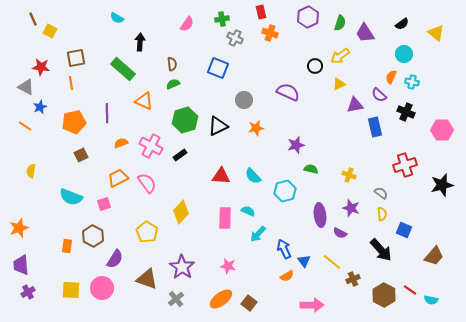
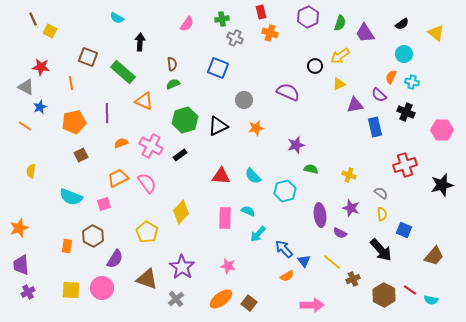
brown square at (76, 58): moved 12 px right, 1 px up; rotated 30 degrees clockwise
green rectangle at (123, 69): moved 3 px down
blue arrow at (284, 249): rotated 18 degrees counterclockwise
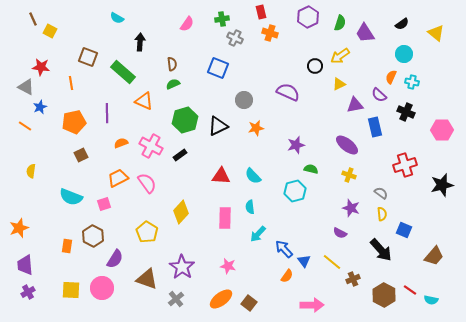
cyan hexagon at (285, 191): moved 10 px right
cyan semicircle at (248, 211): moved 2 px right, 4 px up; rotated 120 degrees counterclockwise
purple ellipse at (320, 215): moved 27 px right, 70 px up; rotated 45 degrees counterclockwise
purple trapezoid at (21, 265): moved 4 px right
orange semicircle at (287, 276): rotated 24 degrees counterclockwise
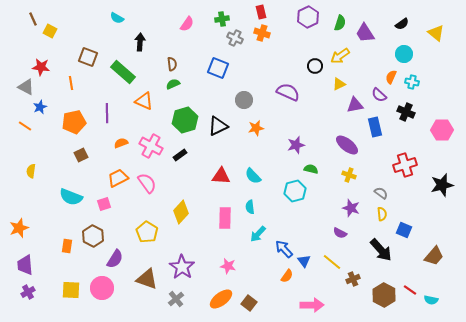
orange cross at (270, 33): moved 8 px left
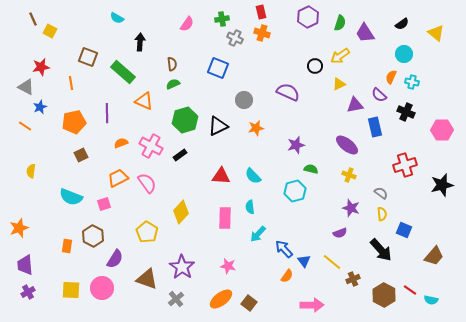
red star at (41, 67): rotated 18 degrees counterclockwise
purple semicircle at (340, 233): rotated 48 degrees counterclockwise
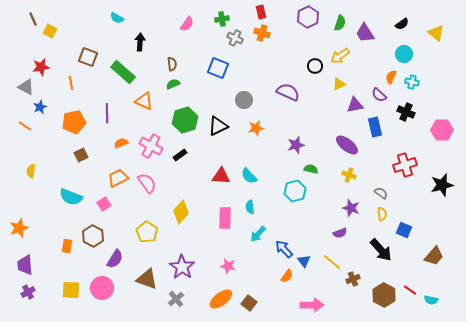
cyan semicircle at (253, 176): moved 4 px left
pink square at (104, 204): rotated 16 degrees counterclockwise
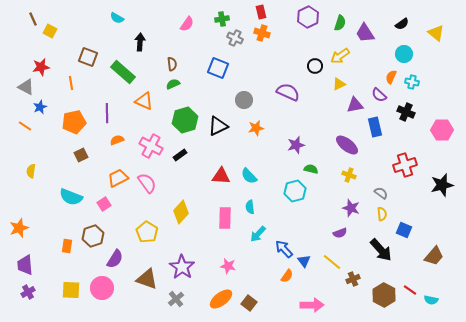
orange semicircle at (121, 143): moved 4 px left, 3 px up
brown hexagon at (93, 236): rotated 15 degrees clockwise
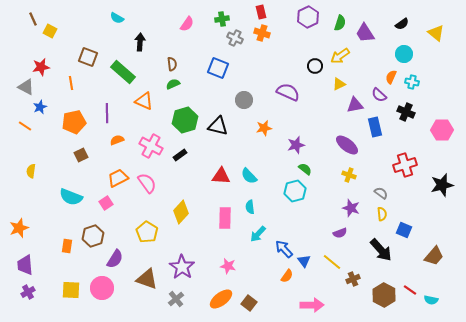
black triangle at (218, 126): rotated 40 degrees clockwise
orange star at (256, 128): moved 8 px right
green semicircle at (311, 169): moved 6 px left; rotated 24 degrees clockwise
pink square at (104, 204): moved 2 px right, 1 px up
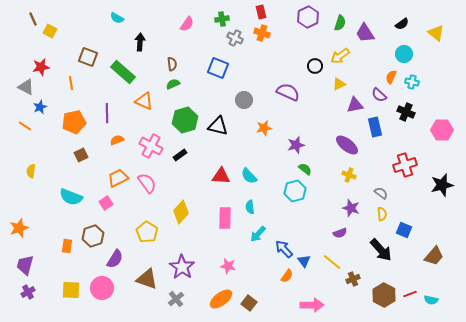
purple trapezoid at (25, 265): rotated 20 degrees clockwise
red line at (410, 290): moved 4 px down; rotated 56 degrees counterclockwise
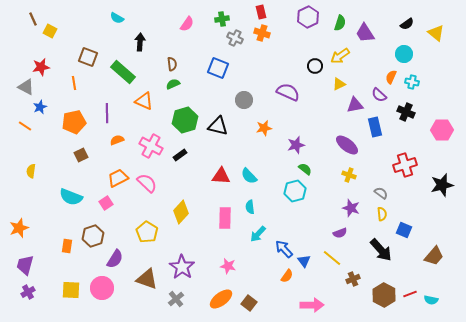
black semicircle at (402, 24): moved 5 px right
orange line at (71, 83): moved 3 px right
pink semicircle at (147, 183): rotated 10 degrees counterclockwise
yellow line at (332, 262): moved 4 px up
